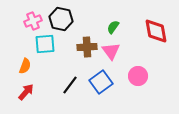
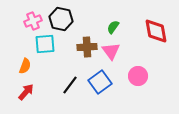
blue square: moved 1 px left
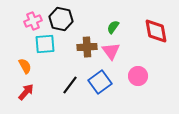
orange semicircle: rotated 49 degrees counterclockwise
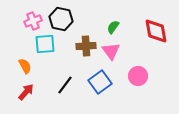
brown cross: moved 1 px left, 1 px up
black line: moved 5 px left
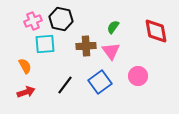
red arrow: rotated 30 degrees clockwise
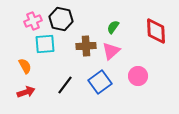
red diamond: rotated 8 degrees clockwise
pink triangle: rotated 24 degrees clockwise
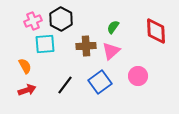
black hexagon: rotated 15 degrees clockwise
red arrow: moved 1 px right, 2 px up
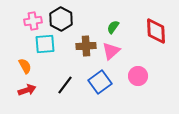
pink cross: rotated 12 degrees clockwise
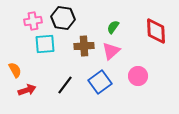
black hexagon: moved 2 px right, 1 px up; rotated 20 degrees counterclockwise
brown cross: moved 2 px left
orange semicircle: moved 10 px left, 4 px down
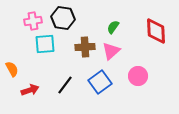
brown cross: moved 1 px right, 1 px down
orange semicircle: moved 3 px left, 1 px up
red arrow: moved 3 px right
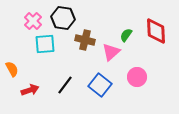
pink cross: rotated 36 degrees counterclockwise
green semicircle: moved 13 px right, 8 px down
brown cross: moved 7 px up; rotated 18 degrees clockwise
pink triangle: moved 1 px down
pink circle: moved 1 px left, 1 px down
blue square: moved 3 px down; rotated 15 degrees counterclockwise
